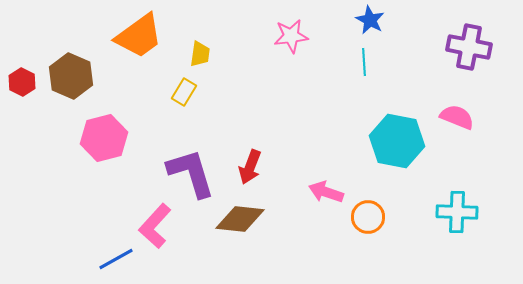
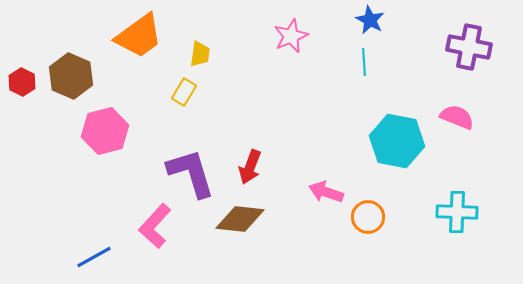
pink star: rotated 16 degrees counterclockwise
pink hexagon: moved 1 px right, 7 px up
blue line: moved 22 px left, 2 px up
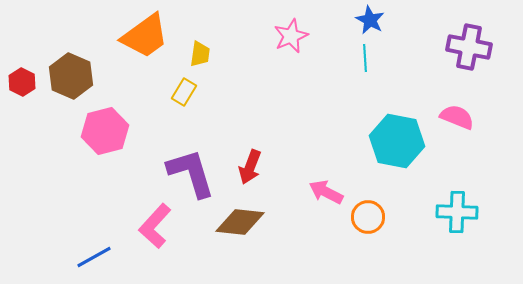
orange trapezoid: moved 6 px right
cyan line: moved 1 px right, 4 px up
pink arrow: rotated 8 degrees clockwise
brown diamond: moved 3 px down
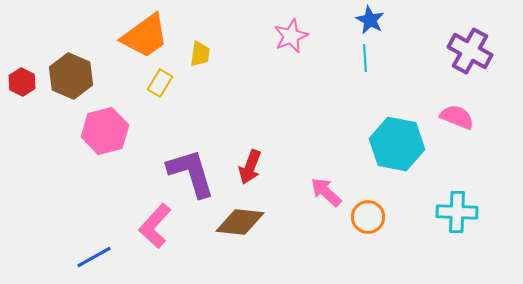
purple cross: moved 1 px right, 4 px down; rotated 18 degrees clockwise
yellow rectangle: moved 24 px left, 9 px up
cyan hexagon: moved 3 px down
pink arrow: rotated 16 degrees clockwise
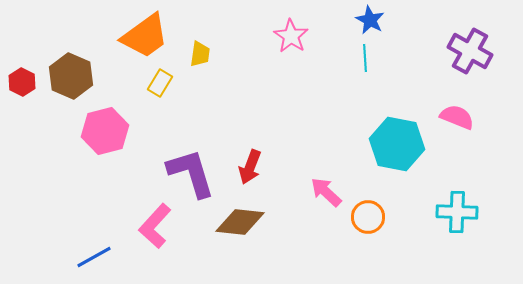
pink star: rotated 16 degrees counterclockwise
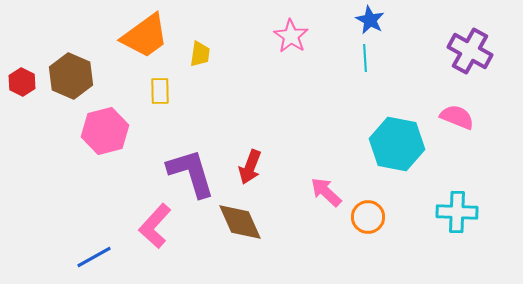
yellow rectangle: moved 8 px down; rotated 32 degrees counterclockwise
brown diamond: rotated 60 degrees clockwise
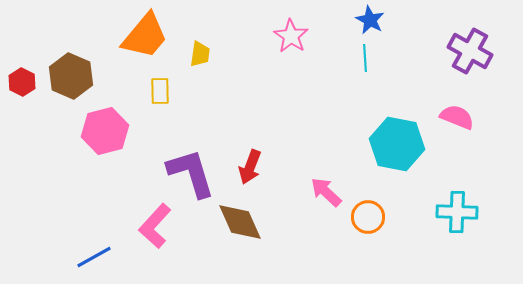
orange trapezoid: rotated 14 degrees counterclockwise
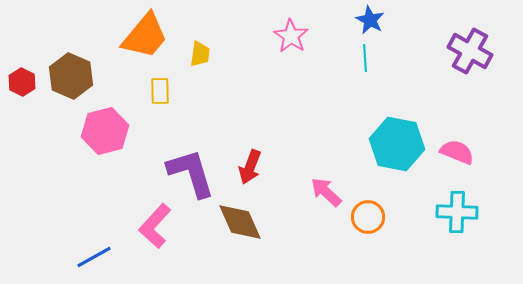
pink semicircle: moved 35 px down
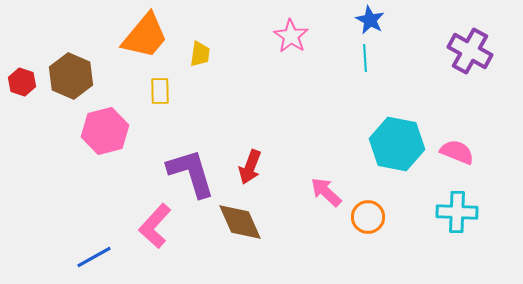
red hexagon: rotated 8 degrees counterclockwise
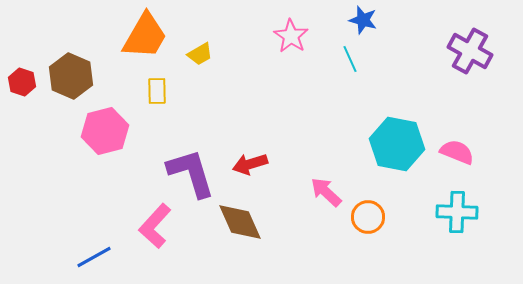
blue star: moved 7 px left; rotated 12 degrees counterclockwise
orange trapezoid: rotated 10 degrees counterclockwise
yellow trapezoid: rotated 52 degrees clockwise
cyan line: moved 15 px left, 1 px down; rotated 20 degrees counterclockwise
yellow rectangle: moved 3 px left
red arrow: moved 3 px up; rotated 52 degrees clockwise
